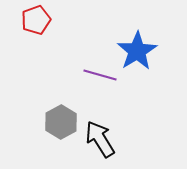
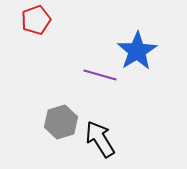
gray hexagon: rotated 12 degrees clockwise
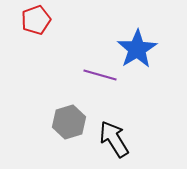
blue star: moved 2 px up
gray hexagon: moved 8 px right
black arrow: moved 14 px right
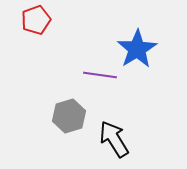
purple line: rotated 8 degrees counterclockwise
gray hexagon: moved 6 px up
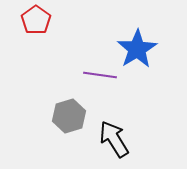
red pentagon: rotated 16 degrees counterclockwise
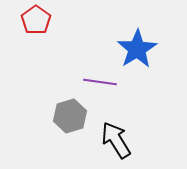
purple line: moved 7 px down
gray hexagon: moved 1 px right
black arrow: moved 2 px right, 1 px down
